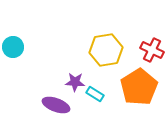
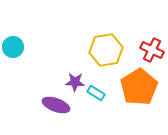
cyan rectangle: moved 1 px right, 1 px up
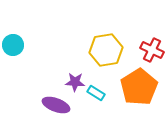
cyan circle: moved 2 px up
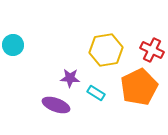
purple star: moved 5 px left, 4 px up
orange pentagon: rotated 6 degrees clockwise
